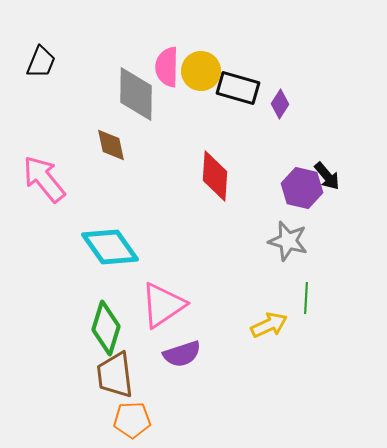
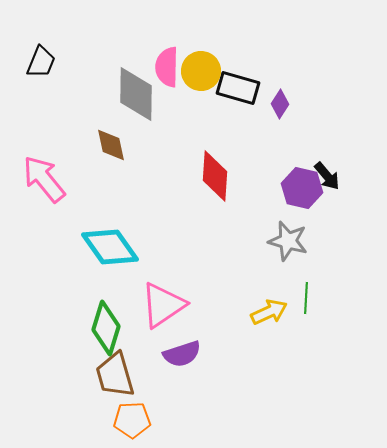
yellow arrow: moved 13 px up
brown trapezoid: rotated 9 degrees counterclockwise
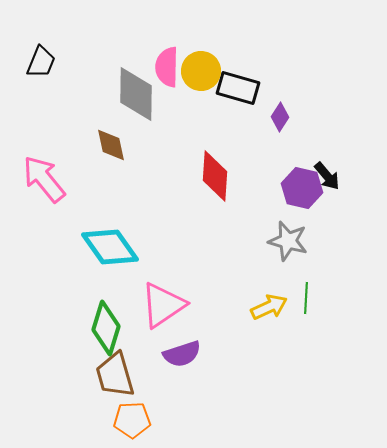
purple diamond: moved 13 px down
yellow arrow: moved 5 px up
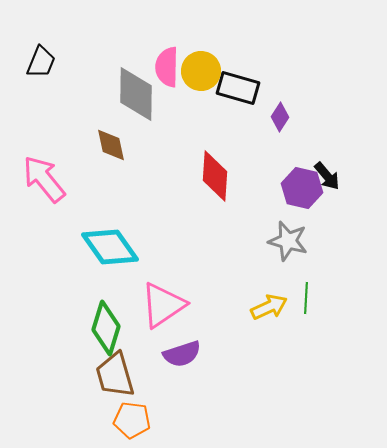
orange pentagon: rotated 9 degrees clockwise
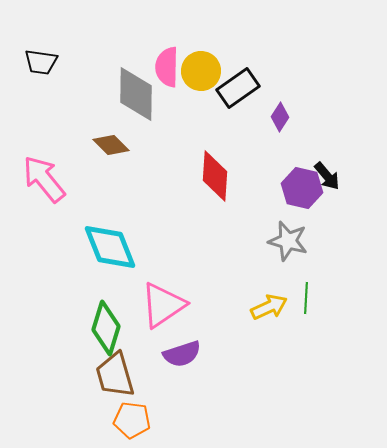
black trapezoid: rotated 76 degrees clockwise
black rectangle: rotated 51 degrees counterclockwise
brown diamond: rotated 33 degrees counterclockwise
cyan diamond: rotated 14 degrees clockwise
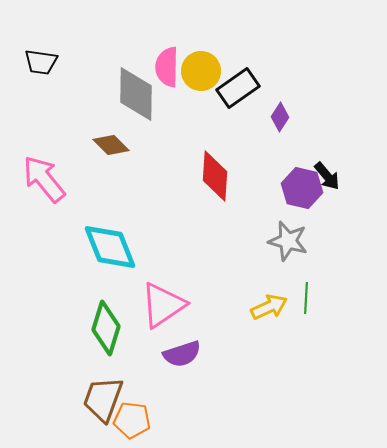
brown trapezoid: moved 12 px left, 24 px down; rotated 36 degrees clockwise
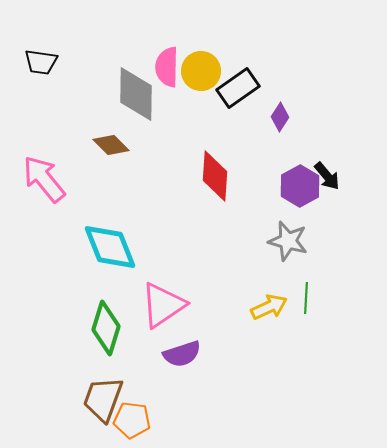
purple hexagon: moved 2 px left, 2 px up; rotated 18 degrees clockwise
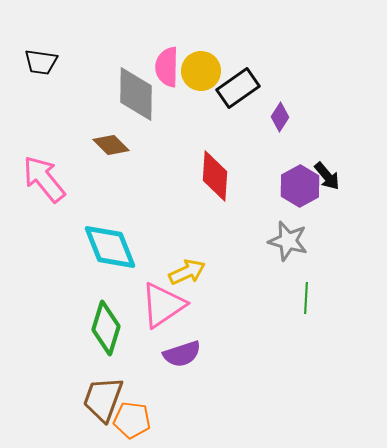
yellow arrow: moved 82 px left, 35 px up
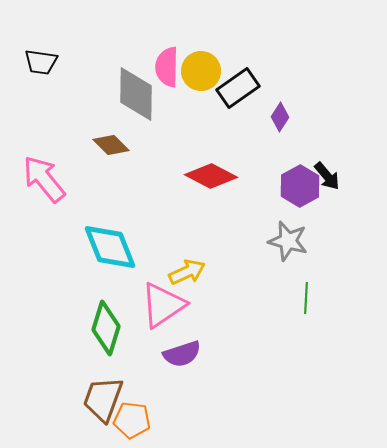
red diamond: moved 4 px left; rotated 66 degrees counterclockwise
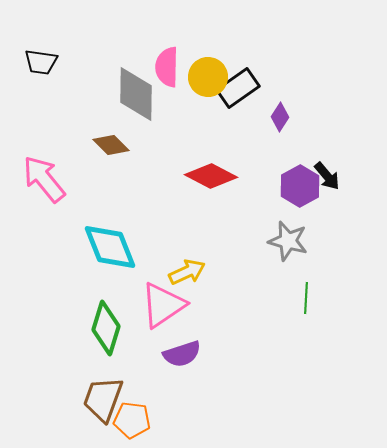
yellow circle: moved 7 px right, 6 px down
